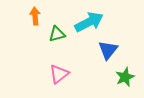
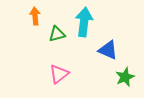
cyan arrow: moved 5 px left; rotated 56 degrees counterclockwise
blue triangle: rotated 45 degrees counterclockwise
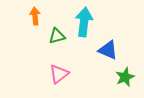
green triangle: moved 2 px down
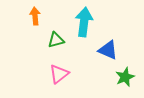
green triangle: moved 1 px left, 4 px down
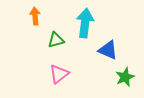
cyan arrow: moved 1 px right, 1 px down
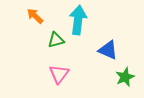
orange arrow: rotated 42 degrees counterclockwise
cyan arrow: moved 7 px left, 3 px up
pink triangle: rotated 15 degrees counterclockwise
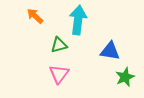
green triangle: moved 3 px right, 5 px down
blue triangle: moved 2 px right, 1 px down; rotated 15 degrees counterclockwise
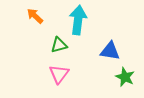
green star: rotated 24 degrees counterclockwise
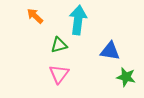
green star: moved 1 px right; rotated 12 degrees counterclockwise
